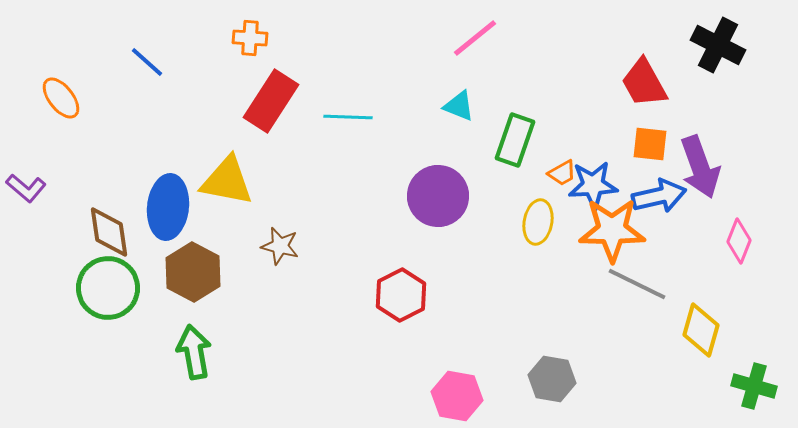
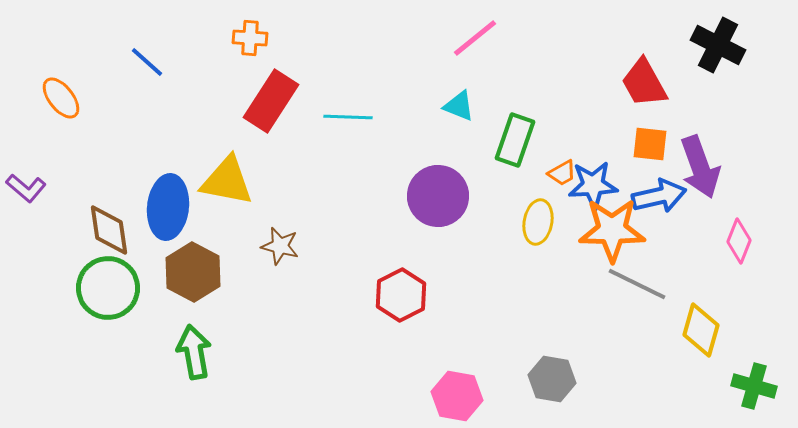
brown diamond: moved 2 px up
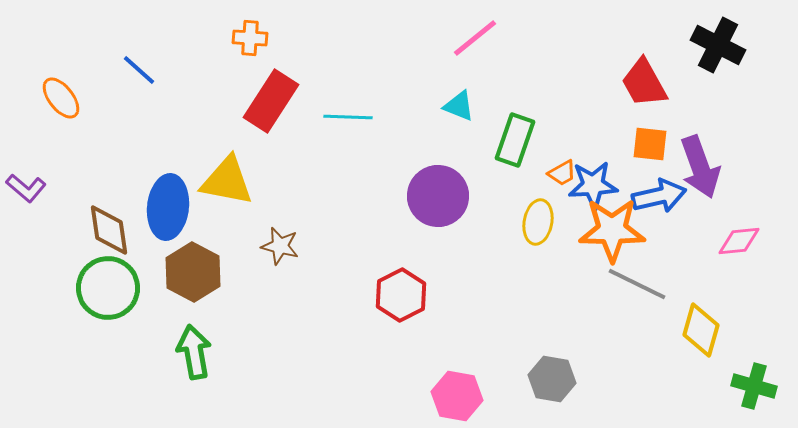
blue line: moved 8 px left, 8 px down
pink diamond: rotated 63 degrees clockwise
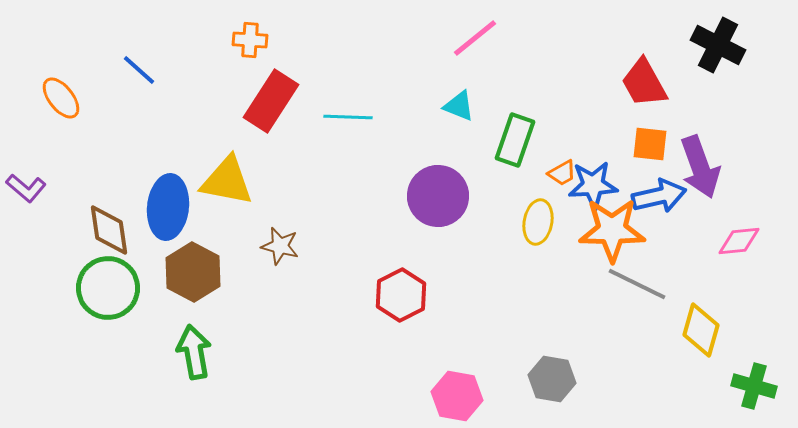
orange cross: moved 2 px down
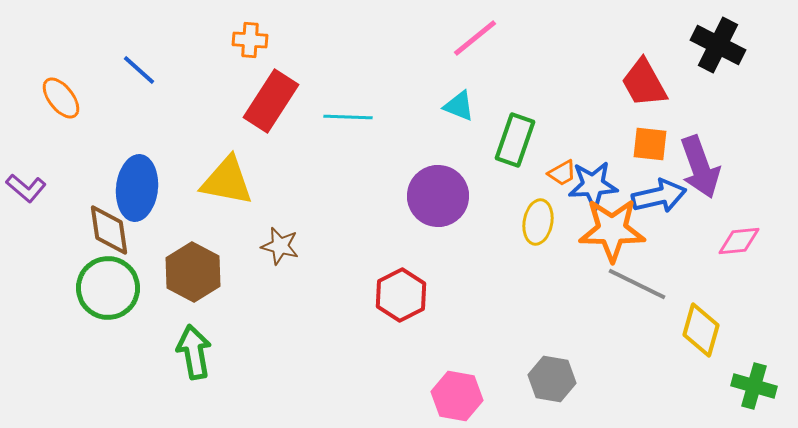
blue ellipse: moved 31 px left, 19 px up
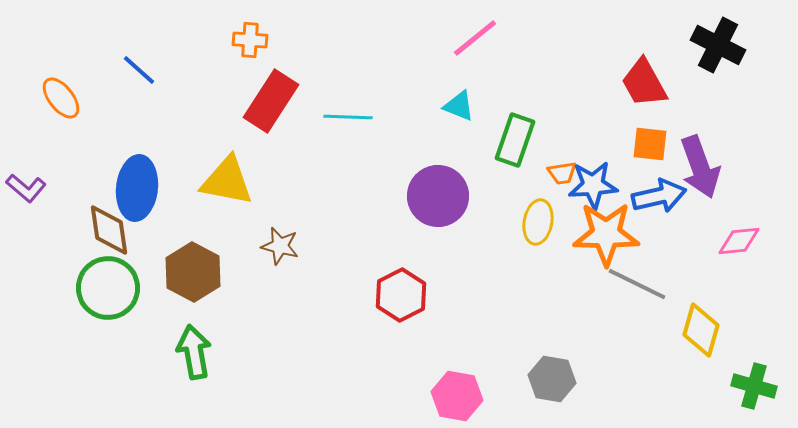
orange trapezoid: rotated 20 degrees clockwise
orange star: moved 6 px left, 4 px down
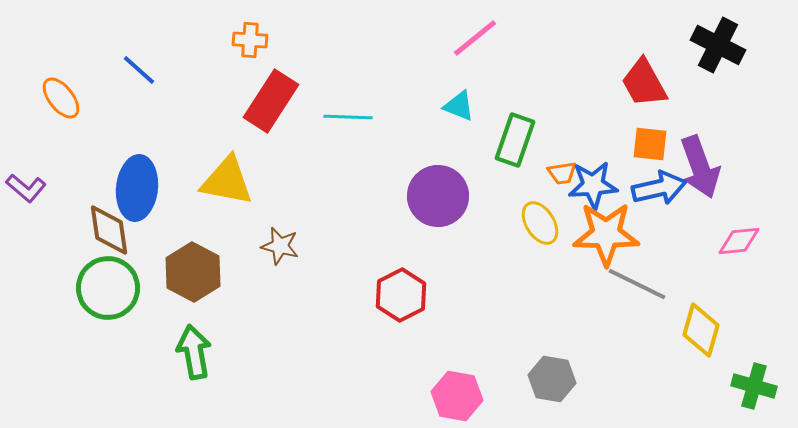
blue arrow: moved 8 px up
yellow ellipse: moved 2 px right, 1 px down; rotated 42 degrees counterclockwise
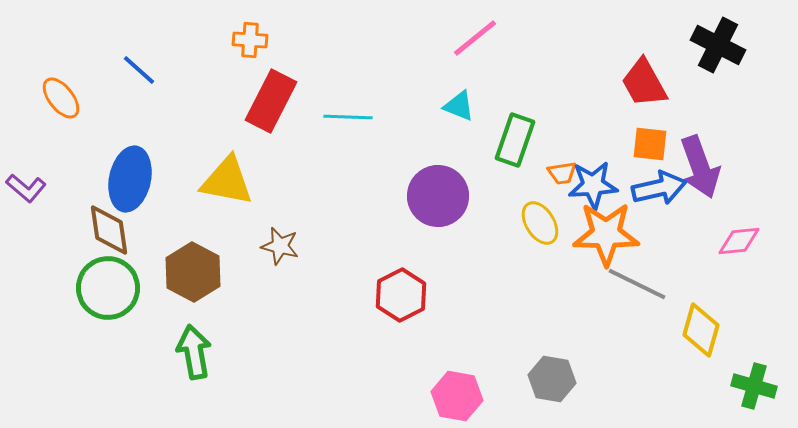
red rectangle: rotated 6 degrees counterclockwise
blue ellipse: moved 7 px left, 9 px up; rotated 6 degrees clockwise
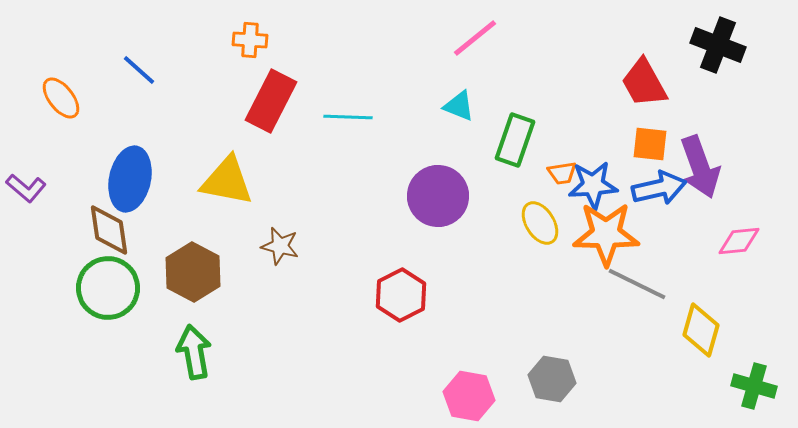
black cross: rotated 6 degrees counterclockwise
pink hexagon: moved 12 px right
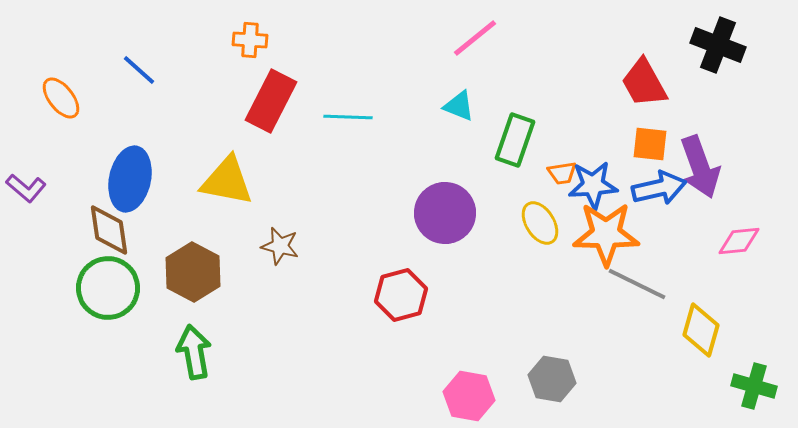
purple circle: moved 7 px right, 17 px down
red hexagon: rotated 12 degrees clockwise
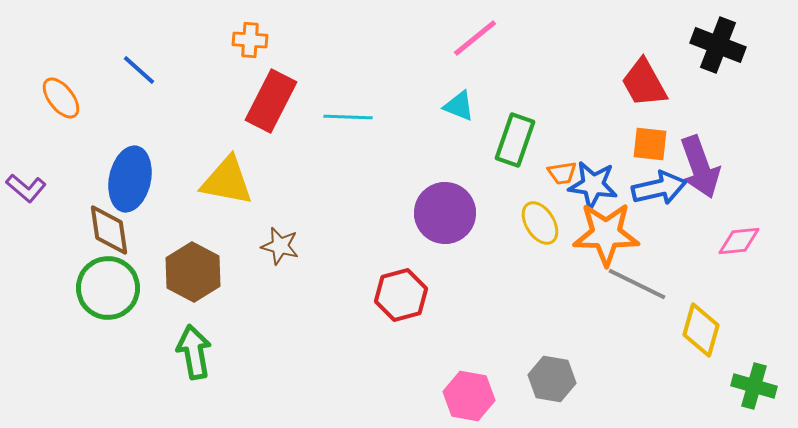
blue star: rotated 12 degrees clockwise
